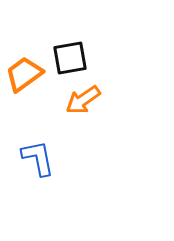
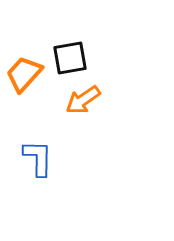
orange trapezoid: rotated 12 degrees counterclockwise
blue L-shape: rotated 12 degrees clockwise
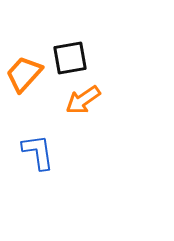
blue L-shape: moved 6 px up; rotated 9 degrees counterclockwise
